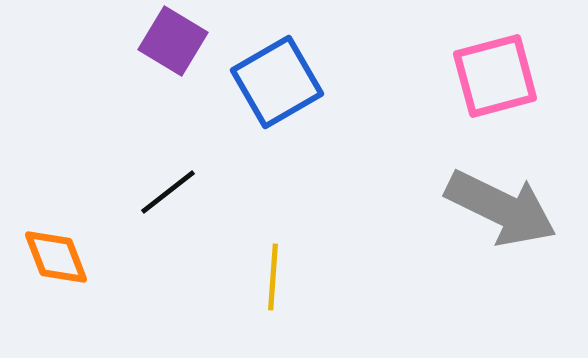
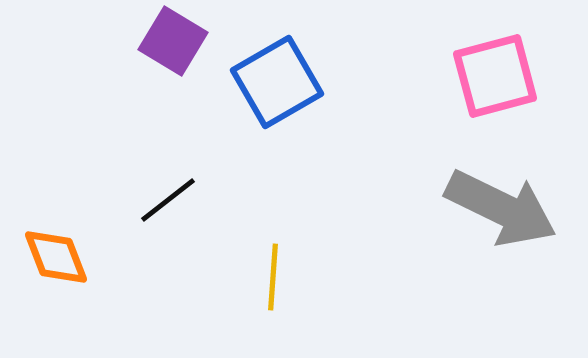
black line: moved 8 px down
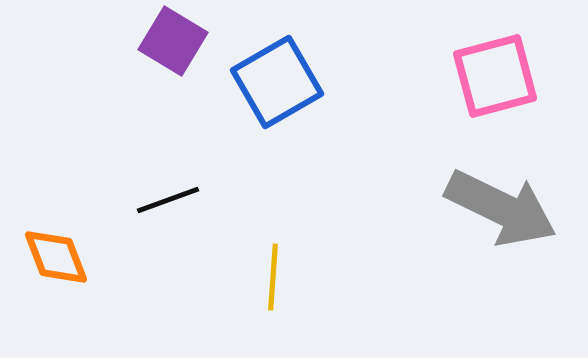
black line: rotated 18 degrees clockwise
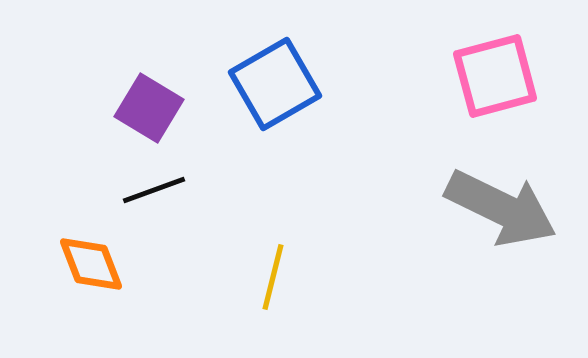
purple square: moved 24 px left, 67 px down
blue square: moved 2 px left, 2 px down
black line: moved 14 px left, 10 px up
orange diamond: moved 35 px right, 7 px down
yellow line: rotated 10 degrees clockwise
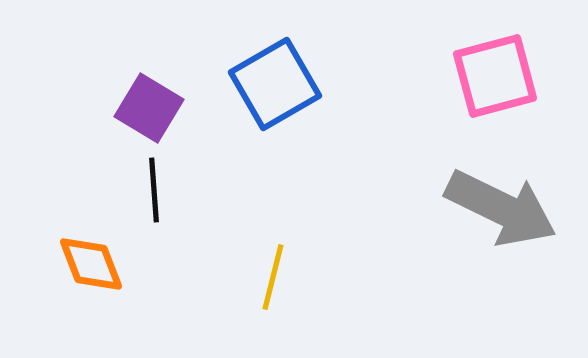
black line: rotated 74 degrees counterclockwise
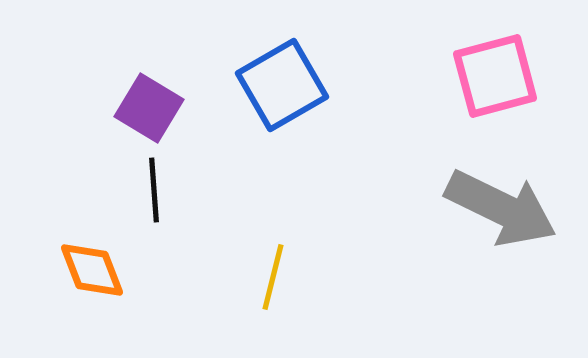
blue square: moved 7 px right, 1 px down
orange diamond: moved 1 px right, 6 px down
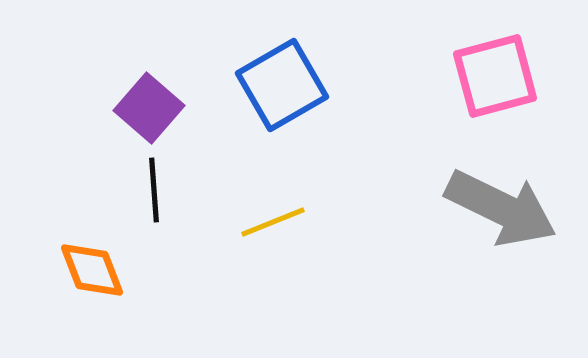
purple square: rotated 10 degrees clockwise
yellow line: moved 55 px up; rotated 54 degrees clockwise
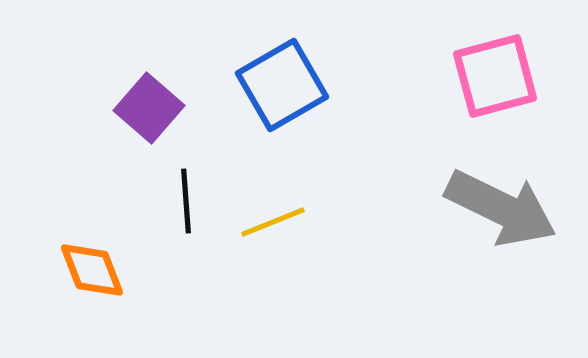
black line: moved 32 px right, 11 px down
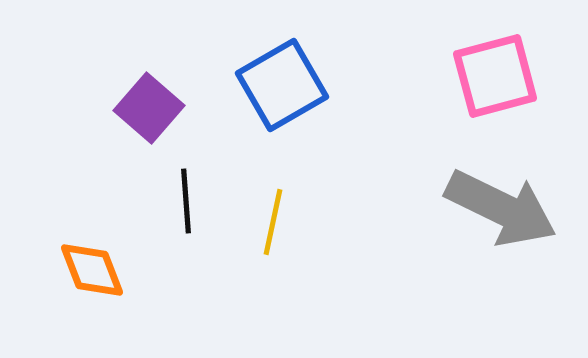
yellow line: rotated 56 degrees counterclockwise
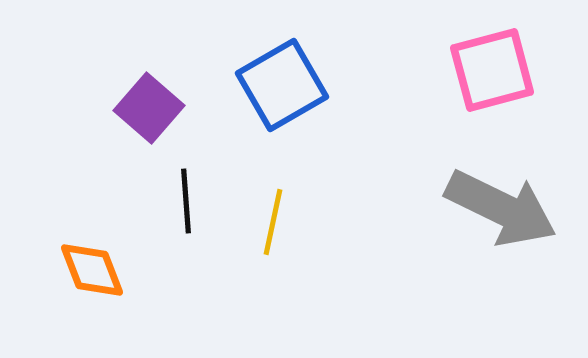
pink square: moved 3 px left, 6 px up
